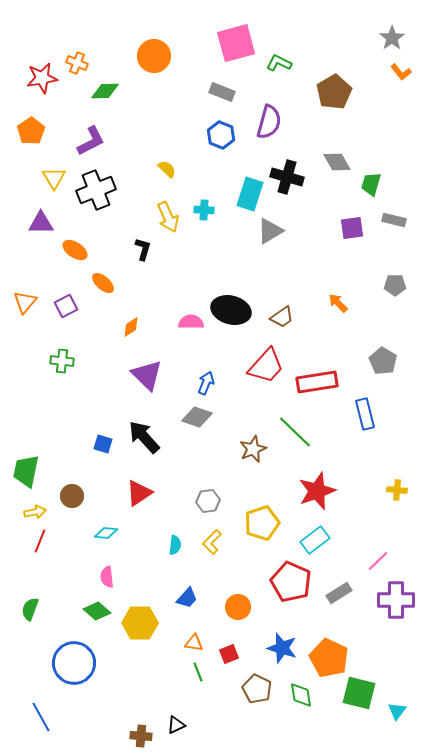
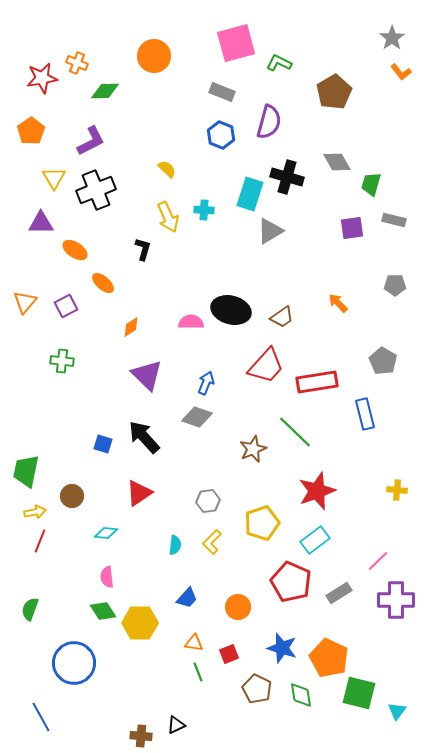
green diamond at (97, 611): moved 6 px right; rotated 16 degrees clockwise
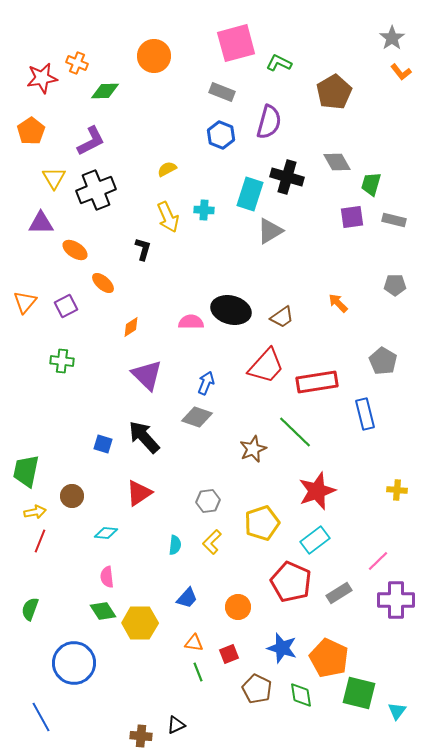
yellow semicircle at (167, 169): rotated 72 degrees counterclockwise
purple square at (352, 228): moved 11 px up
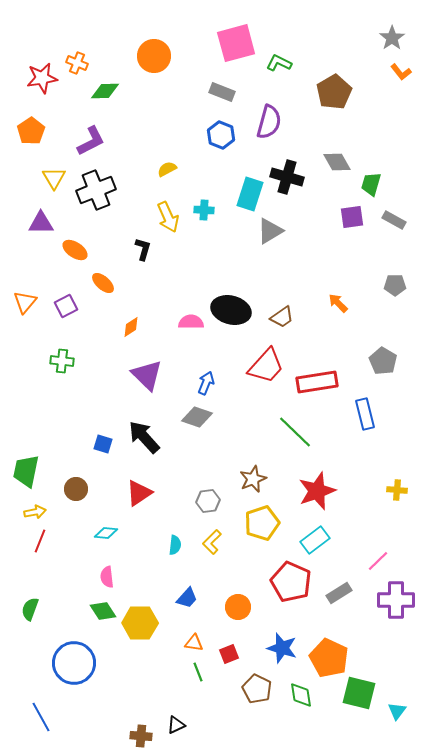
gray rectangle at (394, 220): rotated 15 degrees clockwise
brown star at (253, 449): moved 30 px down
brown circle at (72, 496): moved 4 px right, 7 px up
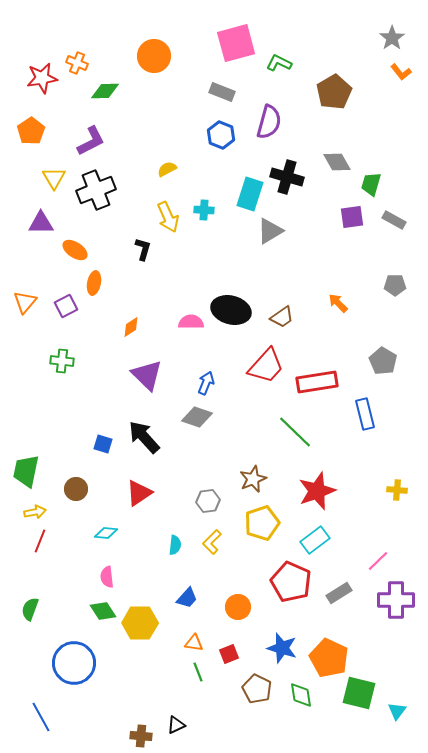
orange ellipse at (103, 283): moved 9 px left; rotated 60 degrees clockwise
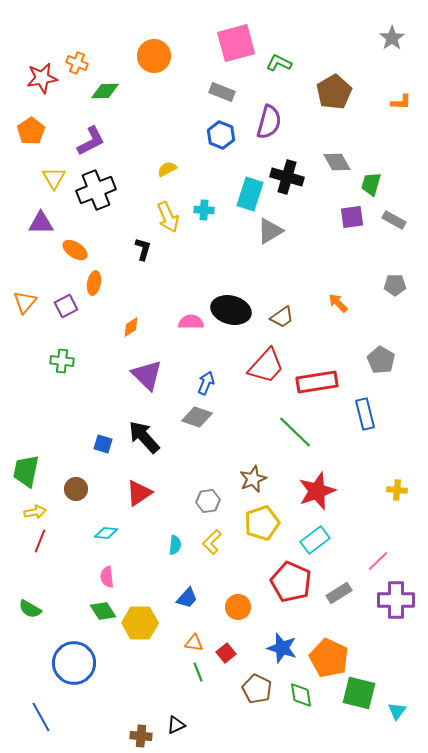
orange L-shape at (401, 72): moved 30 px down; rotated 50 degrees counterclockwise
gray pentagon at (383, 361): moved 2 px left, 1 px up
green semicircle at (30, 609): rotated 80 degrees counterclockwise
red square at (229, 654): moved 3 px left, 1 px up; rotated 18 degrees counterclockwise
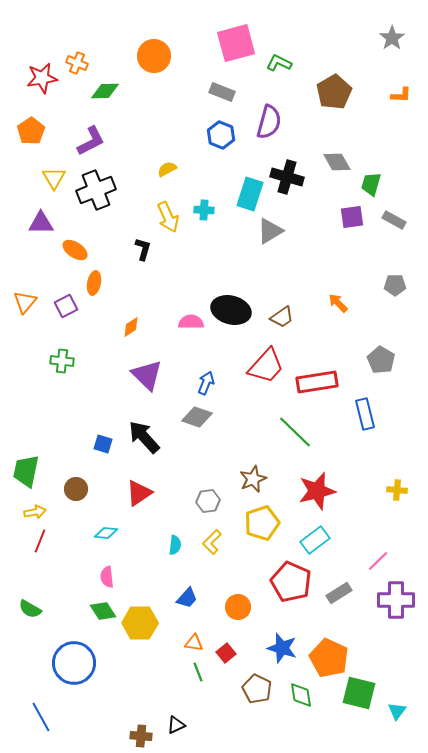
orange L-shape at (401, 102): moved 7 px up
red star at (317, 491): rotated 6 degrees clockwise
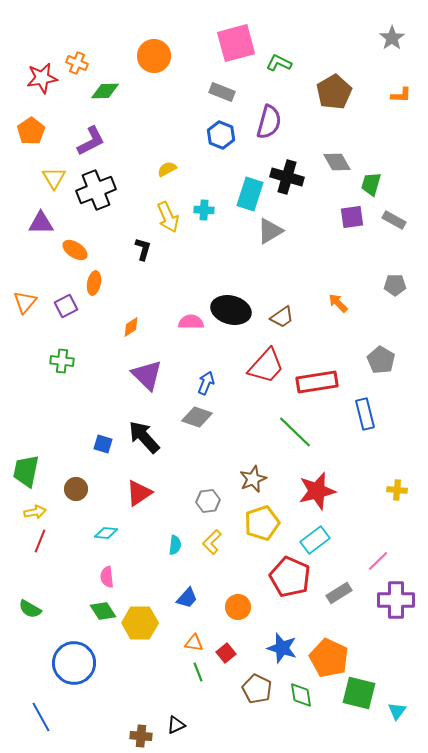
red pentagon at (291, 582): moved 1 px left, 5 px up
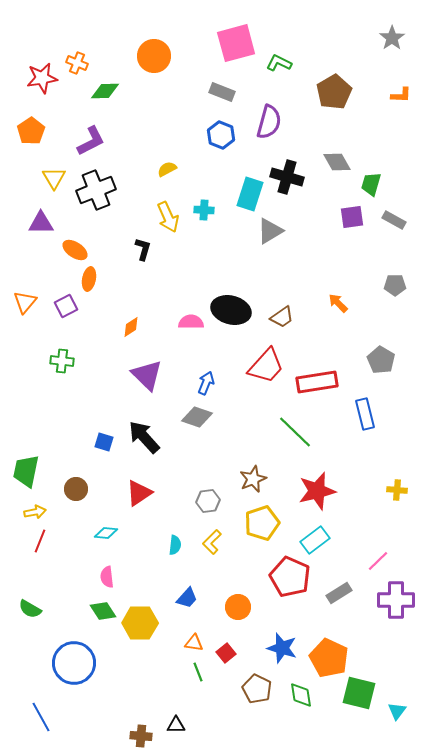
orange ellipse at (94, 283): moved 5 px left, 4 px up
blue square at (103, 444): moved 1 px right, 2 px up
black triangle at (176, 725): rotated 24 degrees clockwise
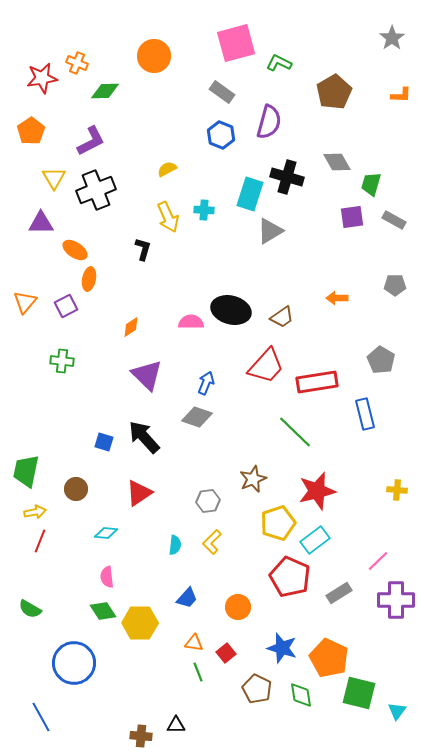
gray rectangle at (222, 92): rotated 15 degrees clockwise
orange arrow at (338, 303): moved 1 px left, 5 px up; rotated 45 degrees counterclockwise
yellow pentagon at (262, 523): moved 16 px right
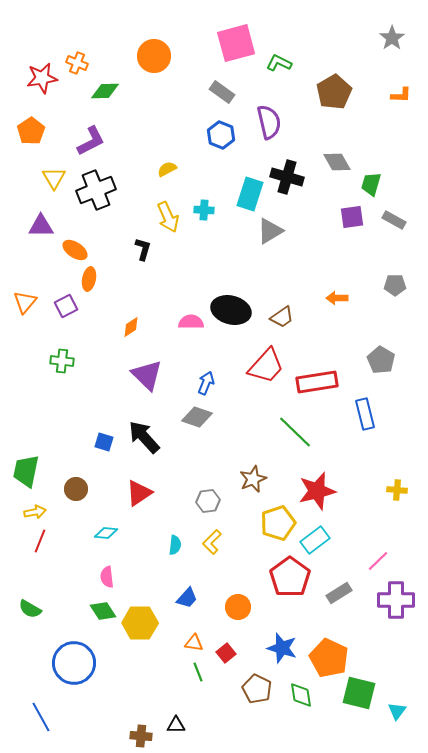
purple semicircle at (269, 122): rotated 28 degrees counterclockwise
purple triangle at (41, 223): moved 3 px down
red pentagon at (290, 577): rotated 12 degrees clockwise
